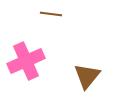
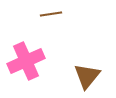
brown line: rotated 15 degrees counterclockwise
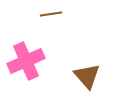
brown triangle: rotated 20 degrees counterclockwise
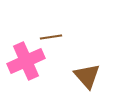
brown line: moved 23 px down
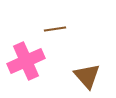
brown line: moved 4 px right, 8 px up
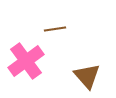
pink cross: rotated 12 degrees counterclockwise
